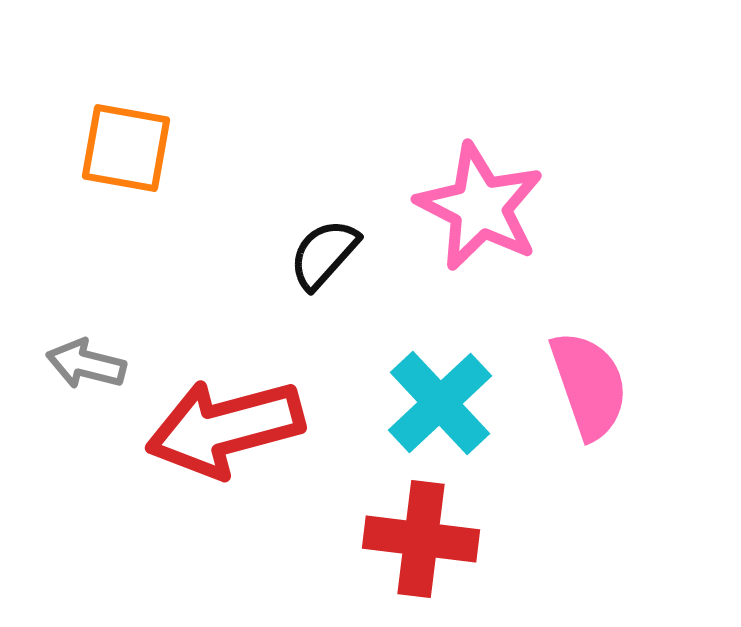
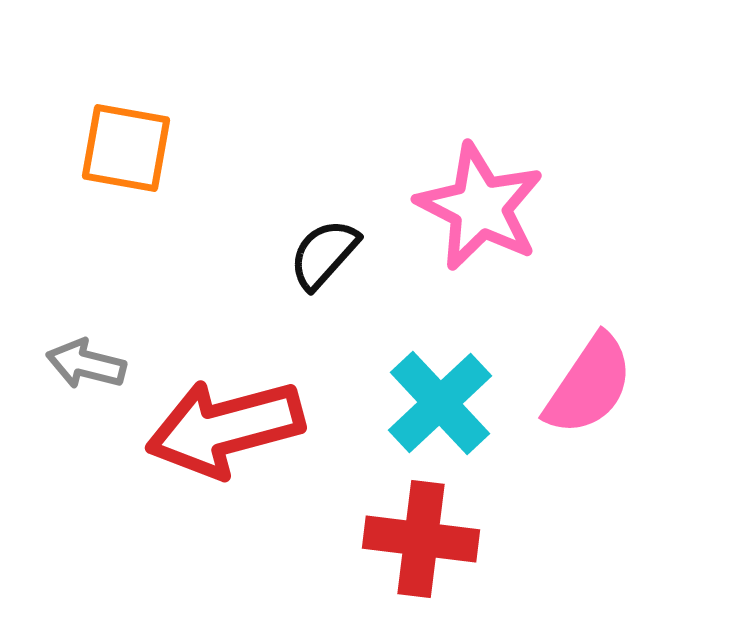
pink semicircle: rotated 53 degrees clockwise
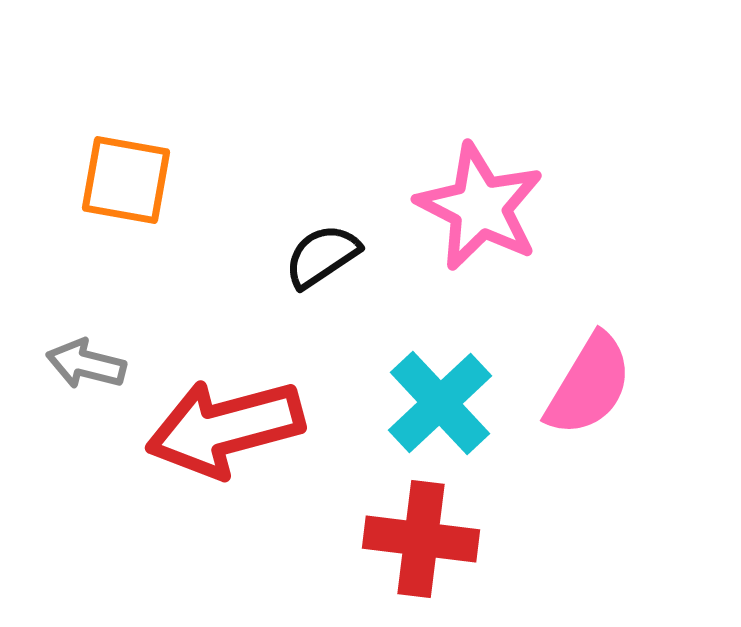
orange square: moved 32 px down
black semicircle: moved 2 px left, 2 px down; rotated 14 degrees clockwise
pink semicircle: rotated 3 degrees counterclockwise
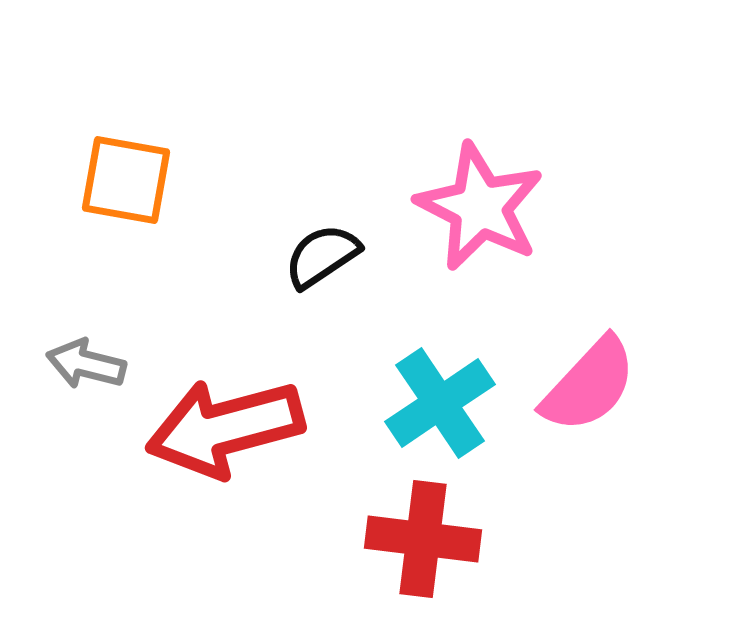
pink semicircle: rotated 12 degrees clockwise
cyan cross: rotated 9 degrees clockwise
red cross: moved 2 px right
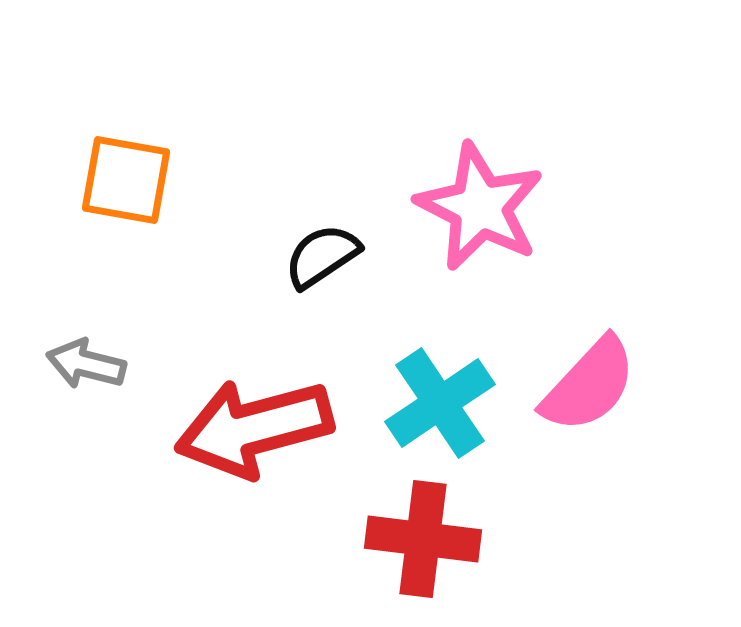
red arrow: moved 29 px right
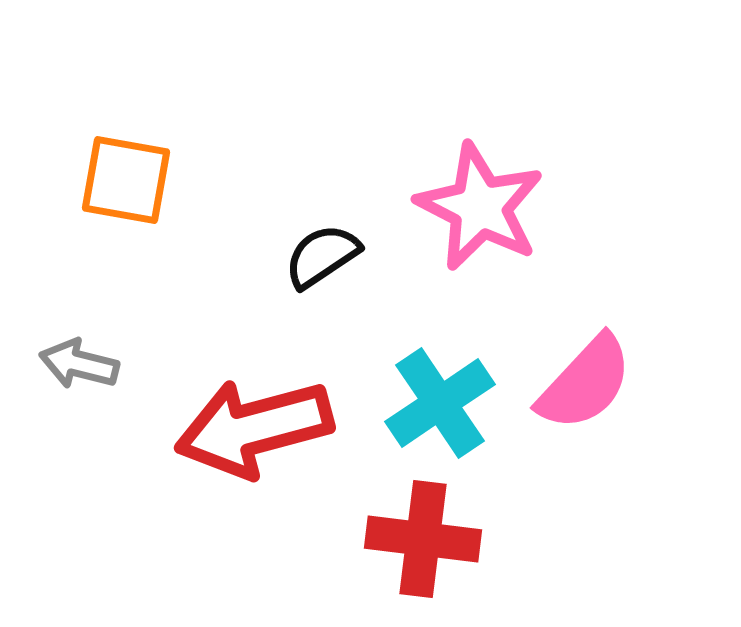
gray arrow: moved 7 px left
pink semicircle: moved 4 px left, 2 px up
